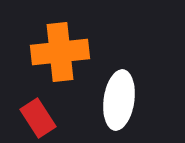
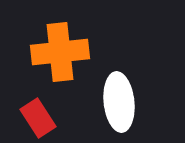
white ellipse: moved 2 px down; rotated 14 degrees counterclockwise
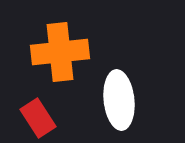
white ellipse: moved 2 px up
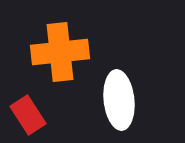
red rectangle: moved 10 px left, 3 px up
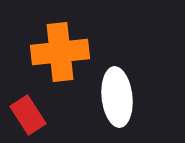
white ellipse: moved 2 px left, 3 px up
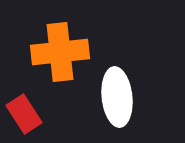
red rectangle: moved 4 px left, 1 px up
